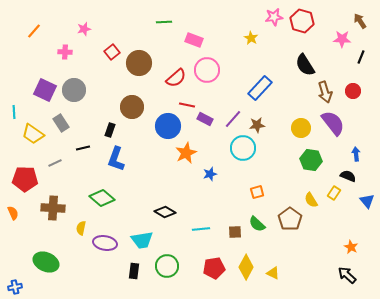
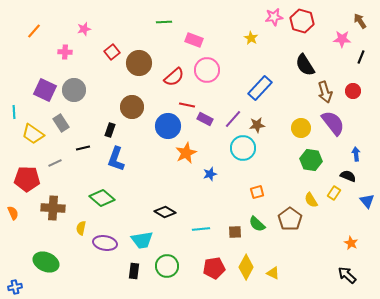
red semicircle at (176, 78): moved 2 px left, 1 px up
red pentagon at (25, 179): moved 2 px right
orange star at (351, 247): moved 4 px up
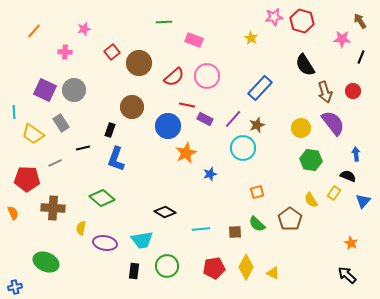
pink circle at (207, 70): moved 6 px down
brown star at (257, 125): rotated 14 degrees counterclockwise
blue triangle at (367, 201): moved 4 px left; rotated 21 degrees clockwise
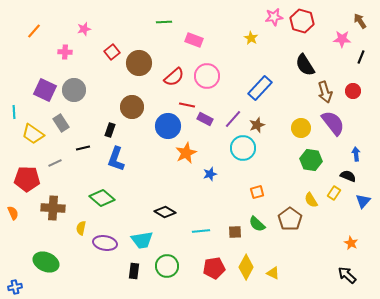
cyan line at (201, 229): moved 2 px down
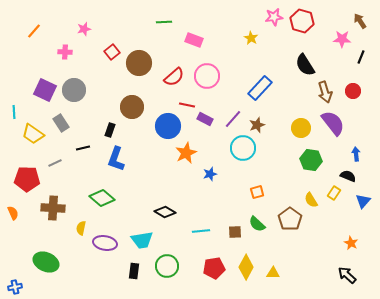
yellow triangle at (273, 273): rotated 24 degrees counterclockwise
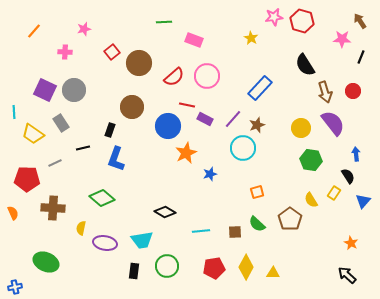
black semicircle at (348, 176): rotated 35 degrees clockwise
